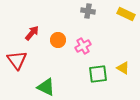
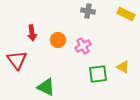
red arrow: rotated 133 degrees clockwise
yellow triangle: moved 1 px up
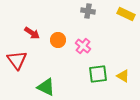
red arrow: rotated 49 degrees counterclockwise
pink cross: rotated 21 degrees counterclockwise
yellow triangle: moved 9 px down
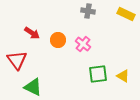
pink cross: moved 2 px up
green triangle: moved 13 px left
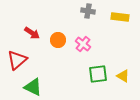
yellow rectangle: moved 6 px left, 3 px down; rotated 18 degrees counterclockwise
red triangle: rotated 25 degrees clockwise
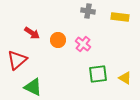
yellow triangle: moved 2 px right, 2 px down
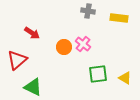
yellow rectangle: moved 1 px left, 1 px down
orange circle: moved 6 px right, 7 px down
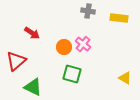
red triangle: moved 1 px left, 1 px down
green square: moved 26 px left; rotated 24 degrees clockwise
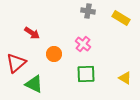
yellow rectangle: moved 2 px right; rotated 24 degrees clockwise
orange circle: moved 10 px left, 7 px down
red triangle: moved 2 px down
green square: moved 14 px right; rotated 18 degrees counterclockwise
green triangle: moved 1 px right, 3 px up
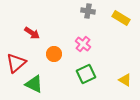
green square: rotated 24 degrees counterclockwise
yellow triangle: moved 2 px down
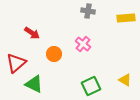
yellow rectangle: moved 5 px right; rotated 36 degrees counterclockwise
green square: moved 5 px right, 12 px down
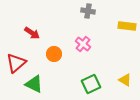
yellow rectangle: moved 1 px right, 8 px down; rotated 12 degrees clockwise
green square: moved 2 px up
